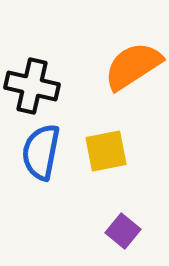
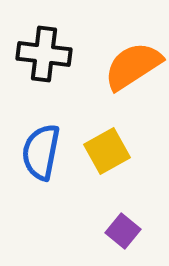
black cross: moved 12 px right, 32 px up; rotated 6 degrees counterclockwise
yellow square: moved 1 px right; rotated 18 degrees counterclockwise
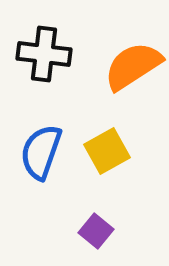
blue semicircle: rotated 8 degrees clockwise
purple square: moved 27 px left
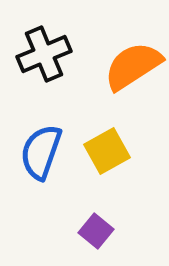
black cross: rotated 30 degrees counterclockwise
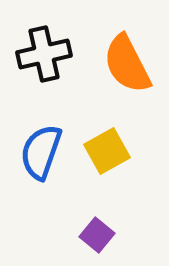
black cross: rotated 10 degrees clockwise
orange semicircle: moved 6 px left, 2 px up; rotated 84 degrees counterclockwise
purple square: moved 1 px right, 4 px down
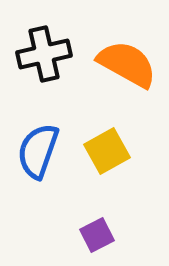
orange semicircle: rotated 146 degrees clockwise
blue semicircle: moved 3 px left, 1 px up
purple square: rotated 24 degrees clockwise
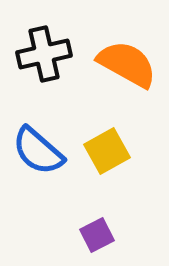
blue semicircle: rotated 68 degrees counterclockwise
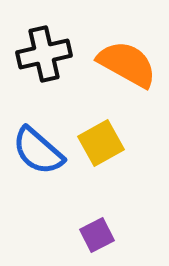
yellow square: moved 6 px left, 8 px up
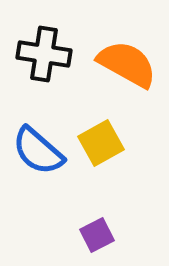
black cross: rotated 22 degrees clockwise
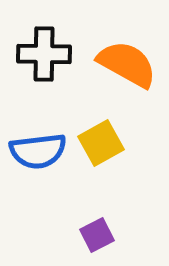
black cross: rotated 8 degrees counterclockwise
blue semicircle: rotated 48 degrees counterclockwise
